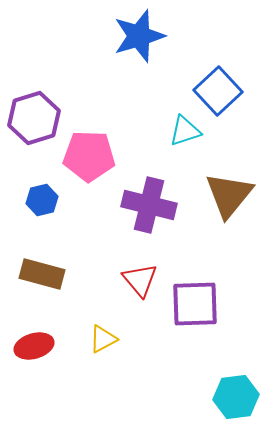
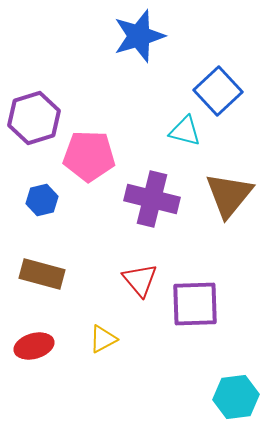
cyan triangle: rotated 32 degrees clockwise
purple cross: moved 3 px right, 6 px up
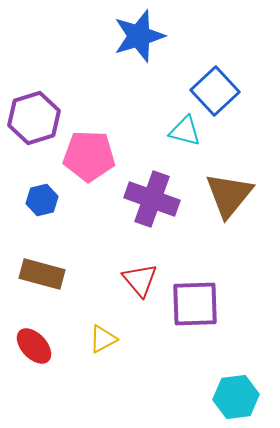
blue square: moved 3 px left
purple cross: rotated 6 degrees clockwise
red ellipse: rotated 63 degrees clockwise
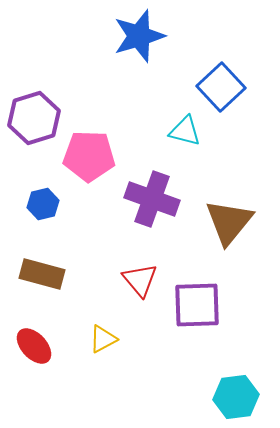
blue square: moved 6 px right, 4 px up
brown triangle: moved 27 px down
blue hexagon: moved 1 px right, 4 px down
purple square: moved 2 px right, 1 px down
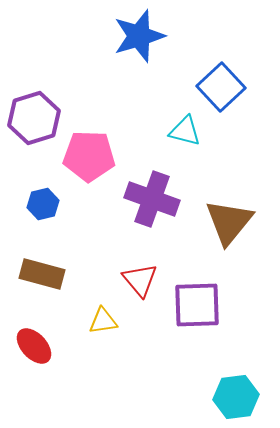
yellow triangle: moved 18 px up; rotated 20 degrees clockwise
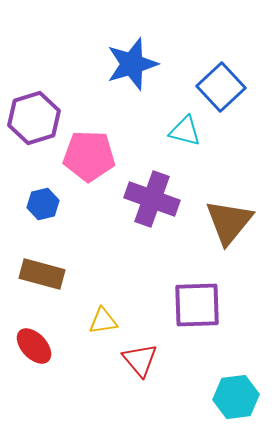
blue star: moved 7 px left, 28 px down
red triangle: moved 80 px down
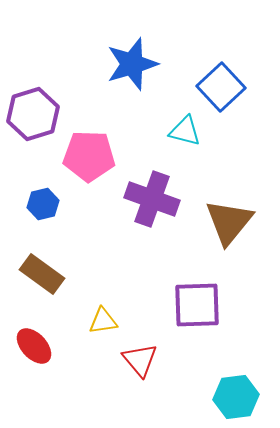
purple hexagon: moved 1 px left, 4 px up
brown rectangle: rotated 21 degrees clockwise
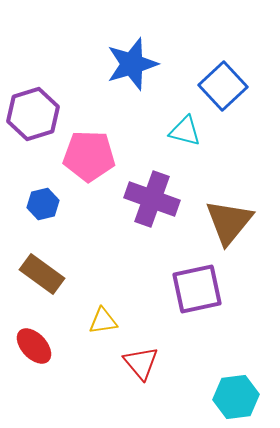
blue square: moved 2 px right, 1 px up
purple square: moved 16 px up; rotated 10 degrees counterclockwise
red triangle: moved 1 px right, 3 px down
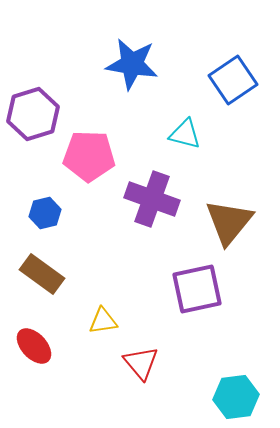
blue star: rotated 26 degrees clockwise
blue square: moved 10 px right, 6 px up; rotated 9 degrees clockwise
cyan triangle: moved 3 px down
blue hexagon: moved 2 px right, 9 px down
